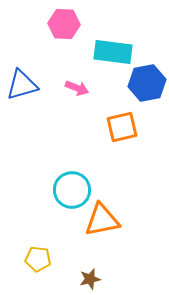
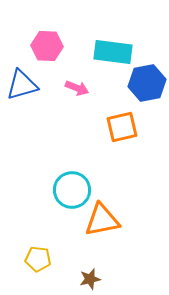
pink hexagon: moved 17 px left, 22 px down
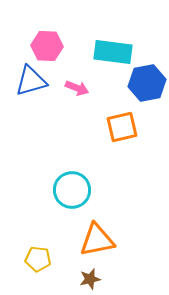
blue triangle: moved 9 px right, 4 px up
orange triangle: moved 5 px left, 20 px down
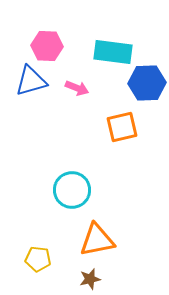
blue hexagon: rotated 9 degrees clockwise
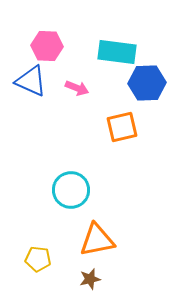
cyan rectangle: moved 4 px right
blue triangle: rotated 40 degrees clockwise
cyan circle: moved 1 px left
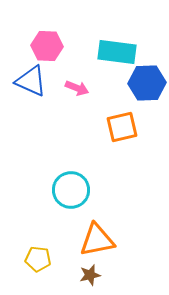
brown star: moved 4 px up
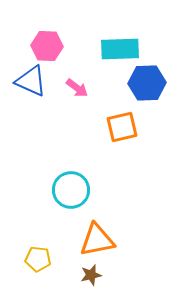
cyan rectangle: moved 3 px right, 3 px up; rotated 9 degrees counterclockwise
pink arrow: rotated 15 degrees clockwise
brown star: moved 1 px right
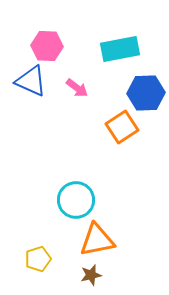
cyan rectangle: rotated 9 degrees counterclockwise
blue hexagon: moved 1 px left, 10 px down
orange square: rotated 20 degrees counterclockwise
cyan circle: moved 5 px right, 10 px down
yellow pentagon: rotated 25 degrees counterclockwise
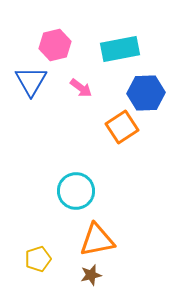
pink hexagon: moved 8 px right, 1 px up; rotated 16 degrees counterclockwise
blue triangle: rotated 36 degrees clockwise
pink arrow: moved 4 px right
cyan circle: moved 9 px up
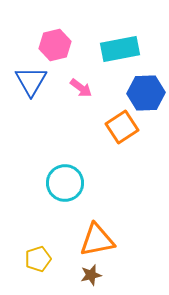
cyan circle: moved 11 px left, 8 px up
